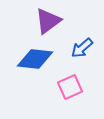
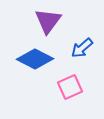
purple triangle: rotated 16 degrees counterclockwise
blue diamond: rotated 21 degrees clockwise
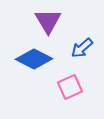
purple triangle: rotated 8 degrees counterclockwise
blue diamond: moved 1 px left
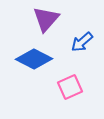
purple triangle: moved 2 px left, 2 px up; rotated 12 degrees clockwise
blue arrow: moved 6 px up
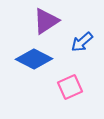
purple triangle: moved 2 px down; rotated 16 degrees clockwise
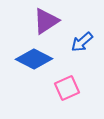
pink square: moved 3 px left, 1 px down
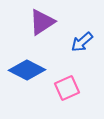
purple triangle: moved 4 px left, 1 px down
blue diamond: moved 7 px left, 11 px down
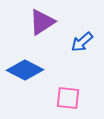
blue diamond: moved 2 px left
pink square: moved 1 px right, 10 px down; rotated 30 degrees clockwise
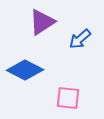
blue arrow: moved 2 px left, 3 px up
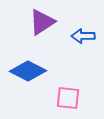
blue arrow: moved 3 px right, 3 px up; rotated 40 degrees clockwise
blue diamond: moved 3 px right, 1 px down
